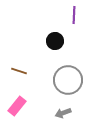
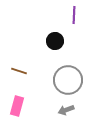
pink rectangle: rotated 24 degrees counterclockwise
gray arrow: moved 3 px right, 3 px up
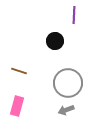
gray circle: moved 3 px down
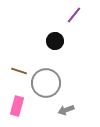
purple line: rotated 36 degrees clockwise
gray circle: moved 22 px left
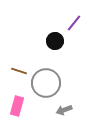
purple line: moved 8 px down
gray arrow: moved 2 px left
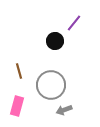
brown line: rotated 56 degrees clockwise
gray circle: moved 5 px right, 2 px down
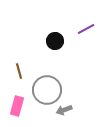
purple line: moved 12 px right, 6 px down; rotated 24 degrees clockwise
gray circle: moved 4 px left, 5 px down
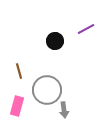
gray arrow: rotated 77 degrees counterclockwise
